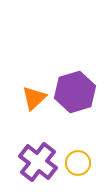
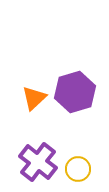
yellow circle: moved 6 px down
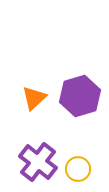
purple hexagon: moved 5 px right, 4 px down
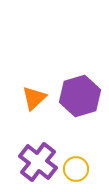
yellow circle: moved 2 px left
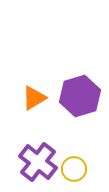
orange triangle: rotated 12 degrees clockwise
yellow circle: moved 2 px left
